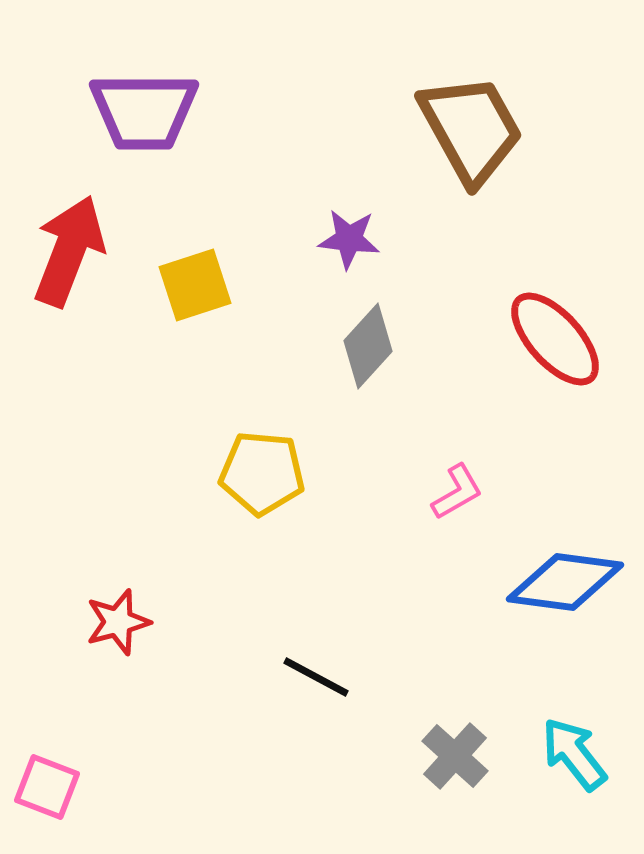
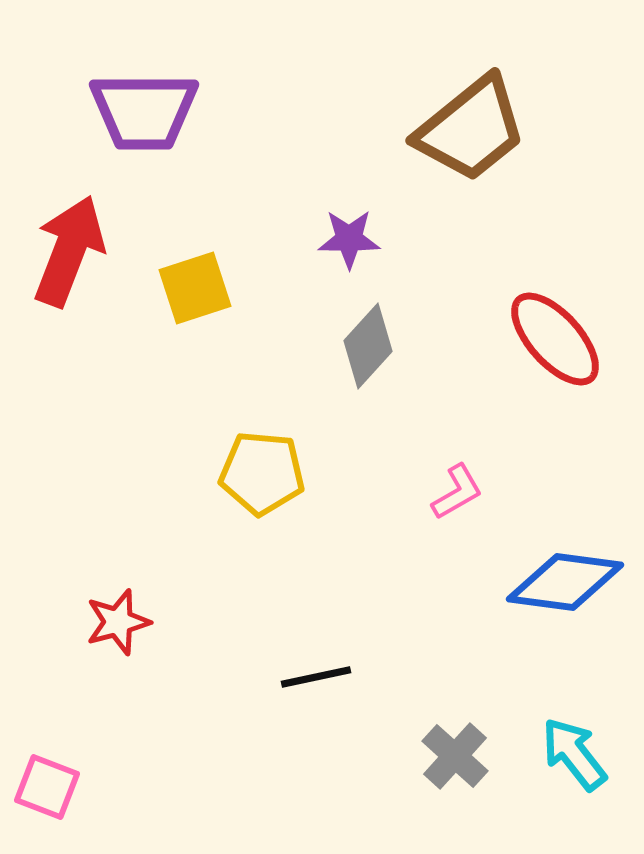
brown trapezoid: rotated 80 degrees clockwise
purple star: rotated 6 degrees counterclockwise
yellow square: moved 3 px down
black line: rotated 40 degrees counterclockwise
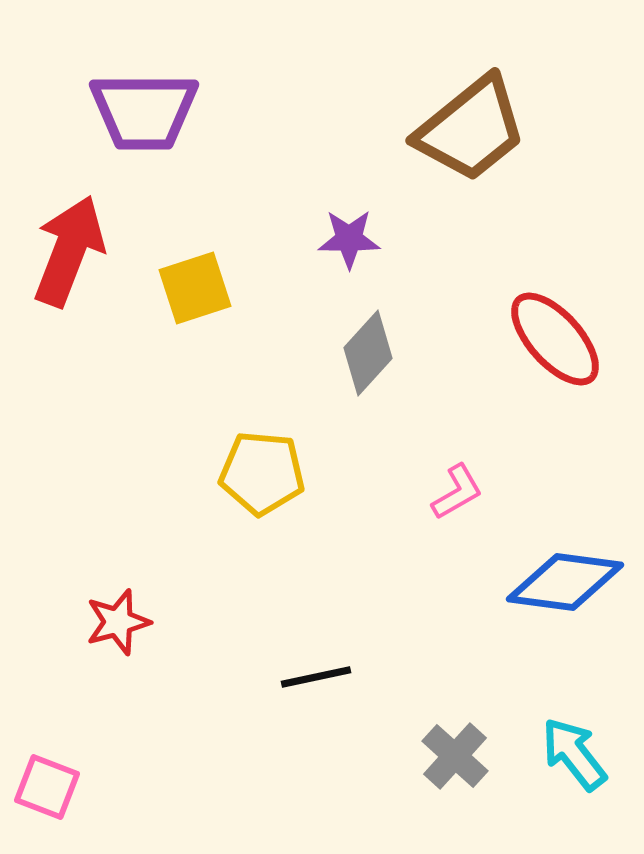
gray diamond: moved 7 px down
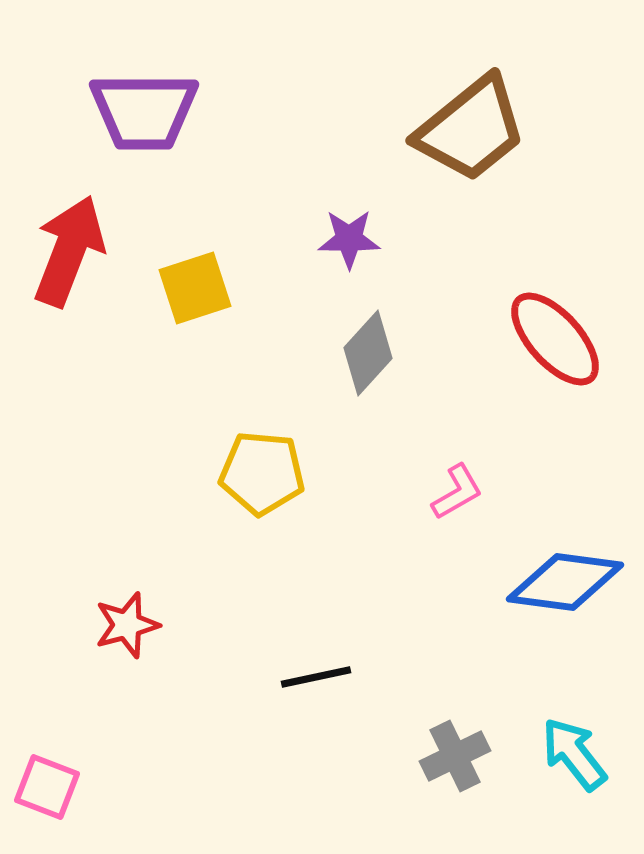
red star: moved 9 px right, 3 px down
gray cross: rotated 22 degrees clockwise
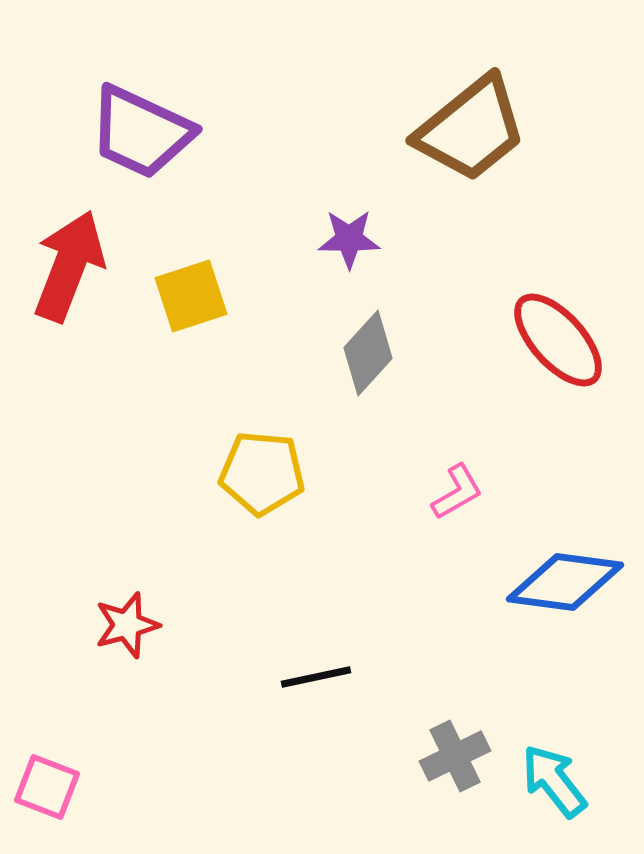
purple trapezoid: moved 3 px left, 21 px down; rotated 25 degrees clockwise
red arrow: moved 15 px down
yellow square: moved 4 px left, 8 px down
red ellipse: moved 3 px right, 1 px down
cyan arrow: moved 20 px left, 27 px down
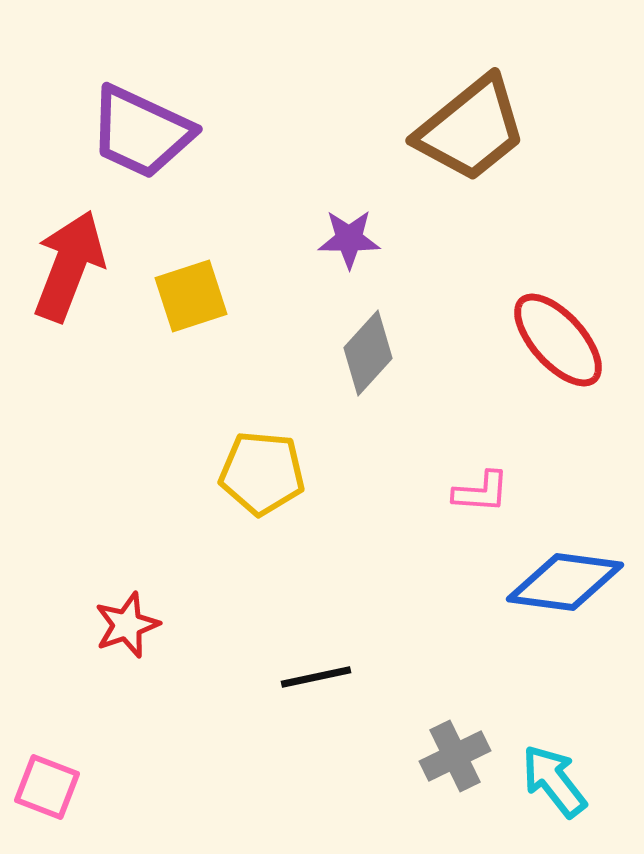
pink L-shape: moved 24 px right; rotated 34 degrees clockwise
red star: rotated 4 degrees counterclockwise
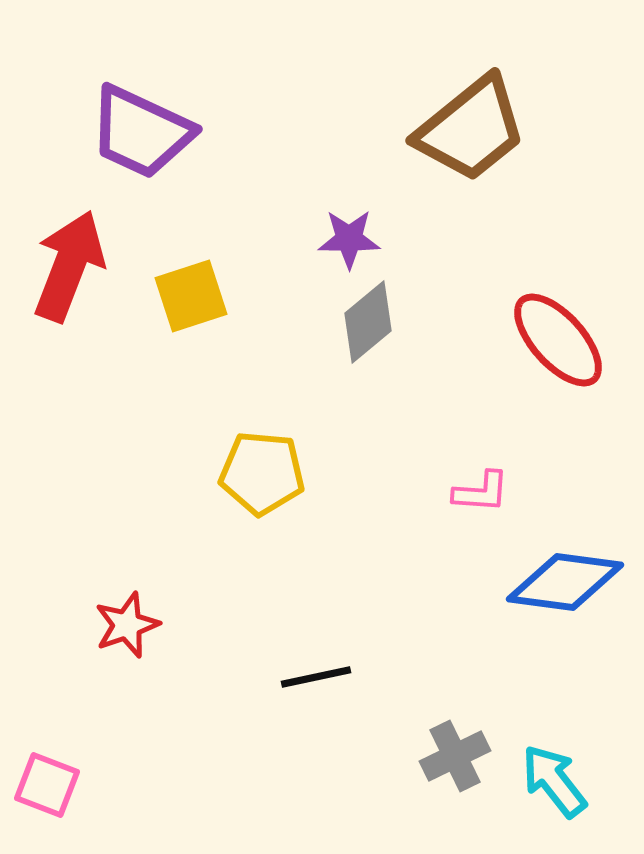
gray diamond: moved 31 px up; rotated 8 degrees clockwise
pink square: moved 2 px up
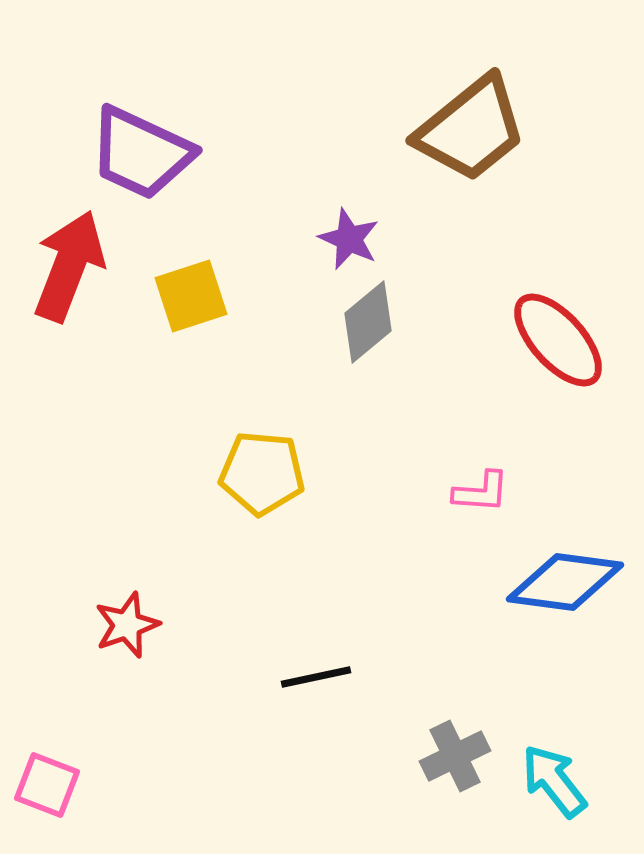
purple trapezoid: moved 21 px down
purple star: rotated 24 degrees clockwise
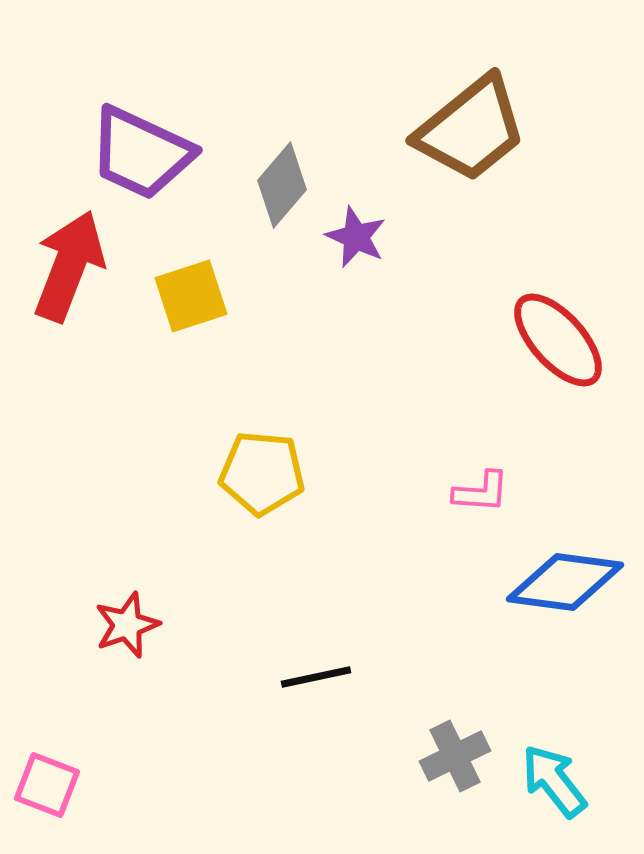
purple star: moved 7 px right, 2 px up
gray diamond: moved 86 px left, 137 px up; rotated 10 degrees counterclockwise
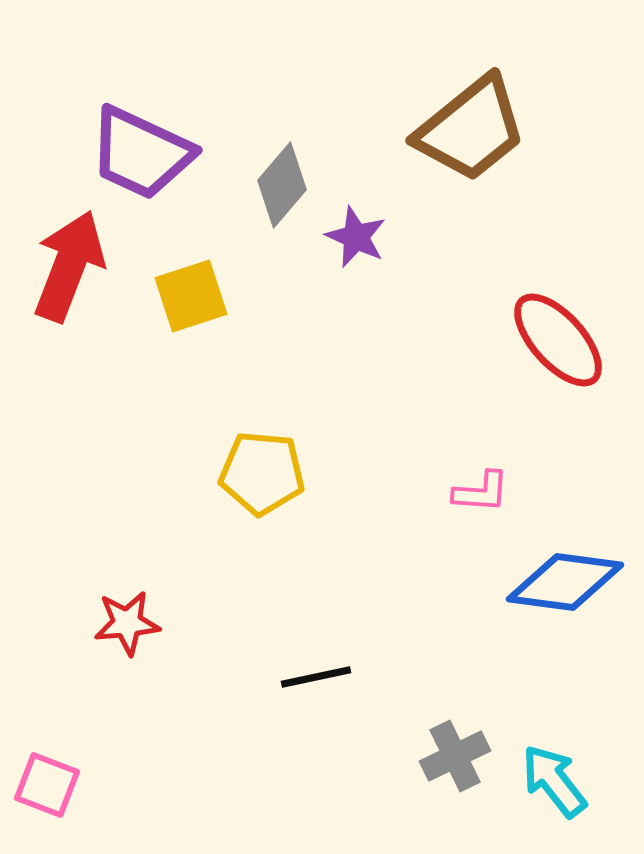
red star: moved 2 px up; rotated 14 degrees clockwise
